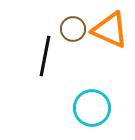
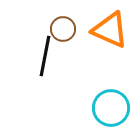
brown circle: moved 10 px left
cyan circle: moved 19 px right
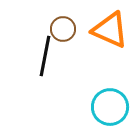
cyan circle: moved 1 px left, 1 px up
